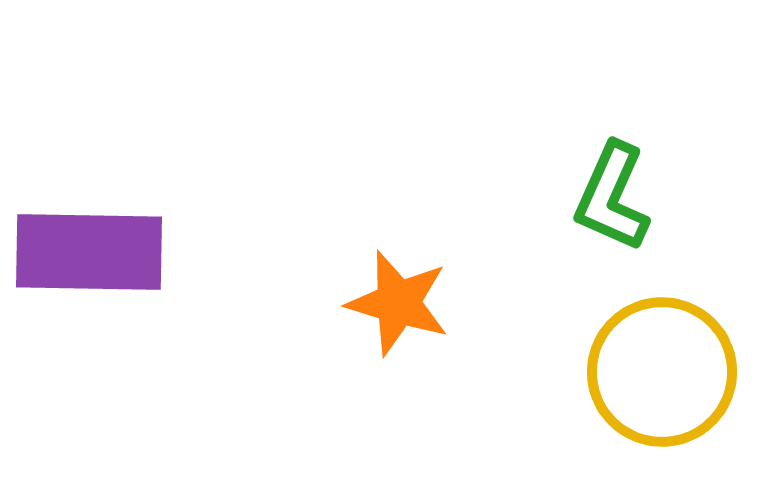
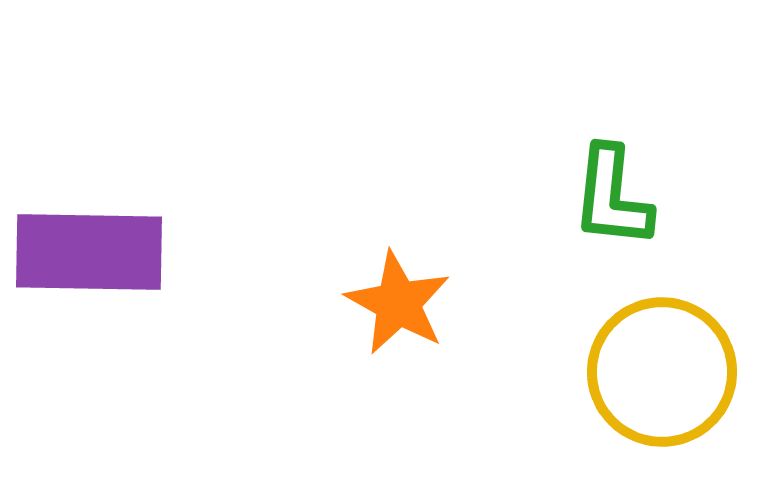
green L-shape: rotated 18 degrees counterclockwise
orange star: rotated 12 degrees clockwise
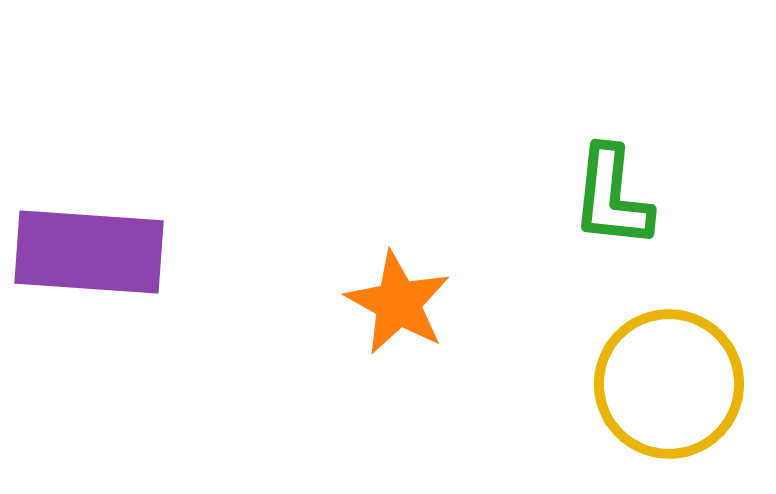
purple rectangle: rotated 3 degrees clockwise
yellow circle: moved 7 px right, 12 px down
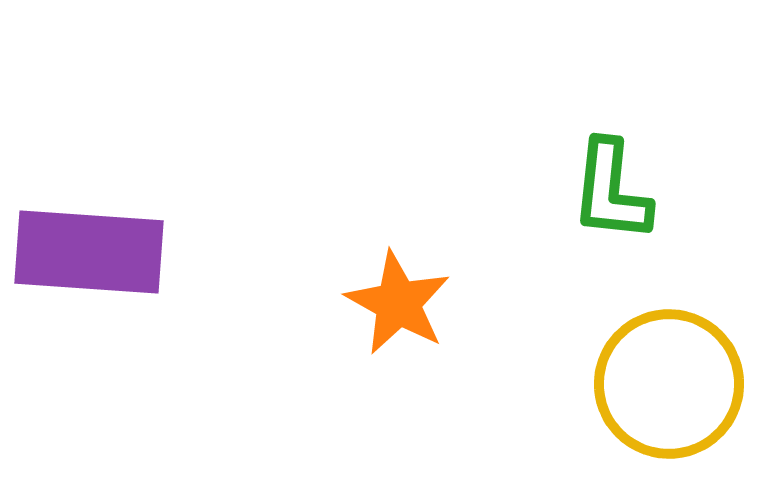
green L-shape: moved 1 px left, 6 px up
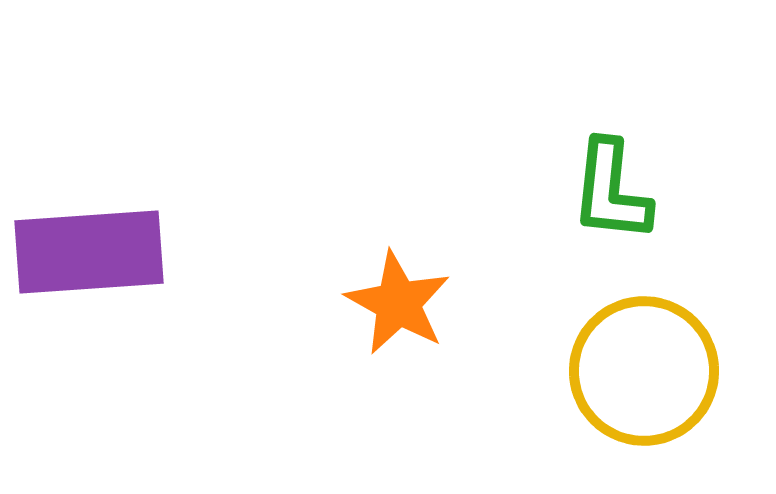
purple rectangle: rotated 8 degrees counterclockwise
yellow circle: moved 25 px left, 13 px up
